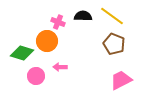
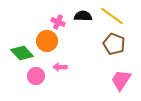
green diamond: rotated 30 degrees clockwise
pink trapezoid: rotated 30 degrees counterclockwise
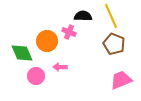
yellow line: moved 1 px left; rotated 30 degrees clockwise
pink cross: moved 11 px right, 10 px down
green diamond: rotated 20 degrees clockwise
pink trapezoid: rotated 35 degrees clockwise
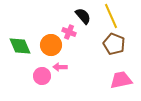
black semicircle: rotated 48 degrees clockwise
orange circle: moved 4 px right, 4 px down
green diamond: moved 2 px left, 7 px up
pink circle: moved 6 px right
pink trapezoid: rotated 10 degrees clockwise
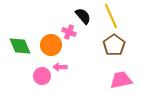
brown pentagon: moved 1 px down; rotated 15 degrees clockwise
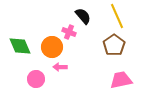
yellow line: moved 6 px right
orange circle: moved 1 px right, 2 px down
pink circle: moved 6 px left, 3 px down
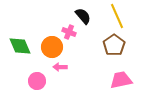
pink circle: moved 1 px right, 2 px down
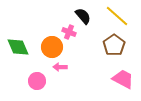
yellow line: rotated 25 degrees counterclockwise
green diamond: moved 2 px left, 1 px down
pink trapezoid: moved 2 px right, 1 px up; rotated 40 degrees clockwise
